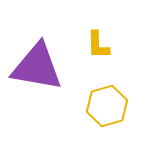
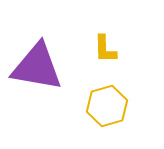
yellow L-shape: moved 7 px right, 4 px down
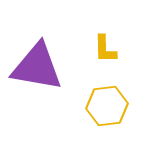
yellow hexagon: rotated 9 degrees clockwise
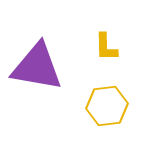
yellow L-shape: moved 1 px right, 2 px up
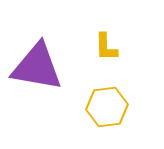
yellow hexagon: moved 1 px down
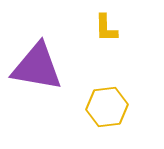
yellow L-shape: moved 19 px up
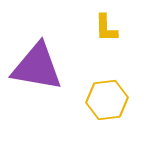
yellow hexagon: moved 7 px up
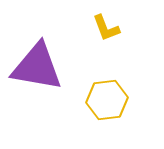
yellow L-shape: rotated 20 degrees counterclockwise
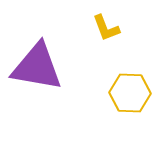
yellow hexagon: moved 23 px right, 7 px up; rotated 9 degrees clockwise
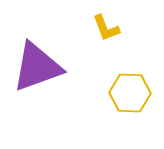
purple triangle: rotated 30 degrees counterclockwise
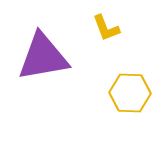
purple triangle: moved 6 px right, 10 px up; rotated 10 degrees clockwise
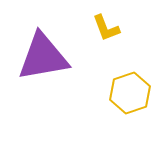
yellow hexagon: rotated 21 degrees counterclockwise
